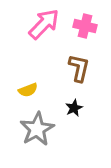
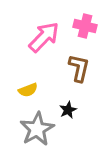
pink arrow: moved 13 px down
black star: moved 6 px left, 2 px down
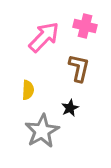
yellow semicircle: rotated 66 degrees counterclockwise
black star: moved 2 px right, 2 px up
gray star: moved 5 px right, 2 px down
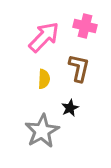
yellow semicircle: moved 16 px right, 11 px up
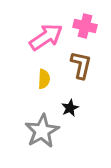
pink arrow: moved 2 px right; rotated 12 degrees clockwise
brown L-shape: moved 2 px right, 3 px up
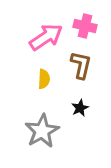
black star: moved 10 px right
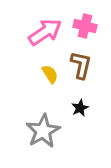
pink arrow: moved 1 px left, 5 px up
yellow semicircle: moved 6 px right, 5 px up; rotated 36 degrees counterclockwise
gray star: moved 1 px right
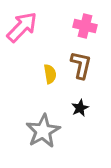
pink arrow: moved 23 px left, 5 px up; rotated 12 degrees counterclockwise
yellow semicircle: rotated 24 degrees clockwise
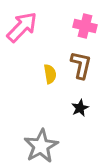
gray star: moved 2 px left, 15 px down
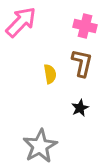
pink arrow: moved 1 px left, 5 px up
brown L-shape: moved 1 px right, 2 px up
gray star: moved 1 px left
